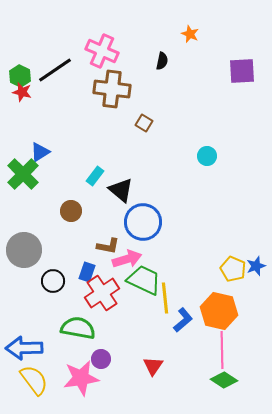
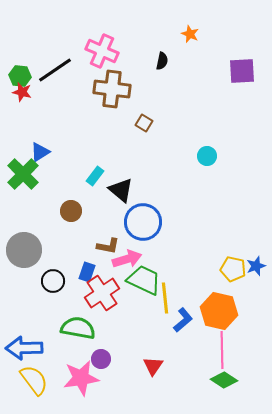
green hexagon: rotated 20 degrees counterclockwise
yellow pentagon: rotated 10 degrees counterclockwise
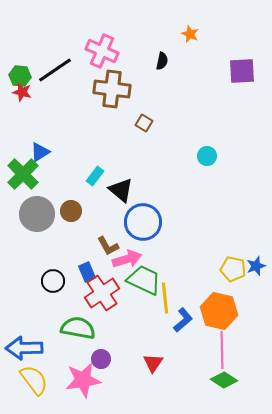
brown L-shape: rotated 50 degrees clockwise
gray circle: moved 13 px right, 36 px up
blue rectangle: rotated 42 degrees counterclockwise
red triangle: moved 3 px up
pink star: moved 2 px right, 2 px down
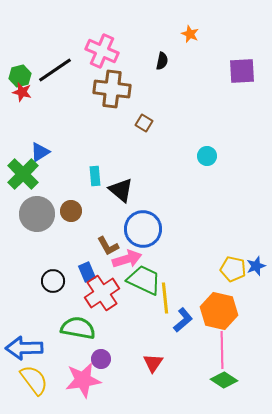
green hexagon: rotated 20 degrees counterclockwise
cyan rectangle: rotated 42 degrees counterclockwise
blue circle: moved 7 px down
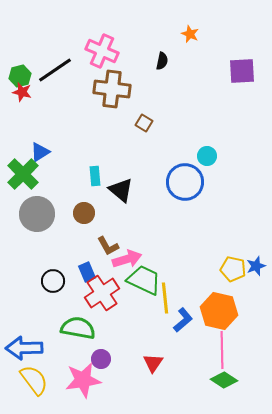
brown circle: moved 13 px right, 2 px down
blue circle: moved 42 px right, 47 px up
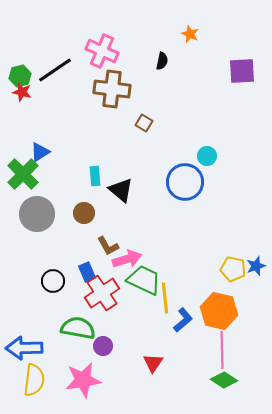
purple circle: moved 2 px right, 13 px up
yellow semicircle: rotated 44 degrees clockwise
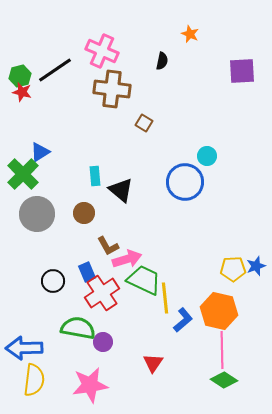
yellow pentagon: rotated 15 degrees counterclockwise
purple circle: moved 4 px up
pink star: moved 7 px right, 5 px down
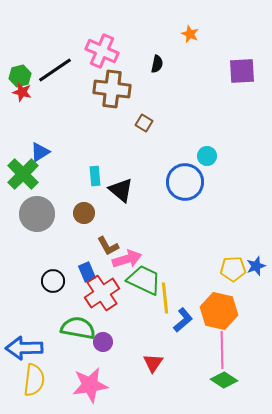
black semicircle: moved 5 px left, 3 px down
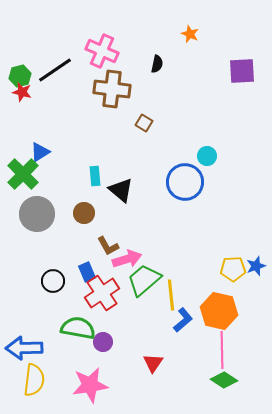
green trapezoid: rotated 66 degrees counterclockwise
yellow line: moved 6 px right, 3 px up
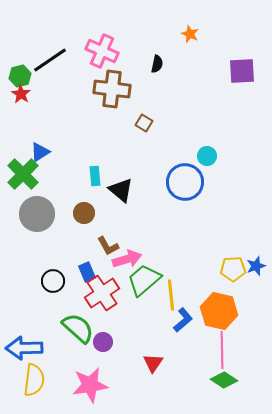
black line: moved 5 px left, 10 px up
red star: moved 1 px left, 2 px down; rotated 18 degrees clockwise
green semicircle: rotated 32 degrees clockwise
